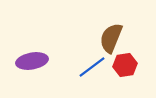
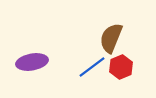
purple ellipse: moved 1 px down
red hexagon: moved 4 px left, 2 px down; rotated 15 degrees counterclockwise
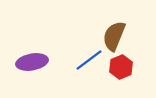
brown semicircle: moved 3 px right, 2 px up
blue line: moved 3 px left, 7 px up
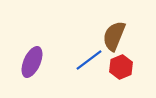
purple ellipse: rotated 56 degrees counterclockwise
